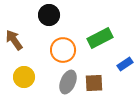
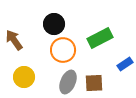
black circle: moved 5 px right, 9 px down
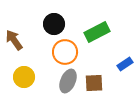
green rectangle: moved 3 px left, 6 px up
orange circle: moved 2 px right, 2 px down
gray ellipse: moved 1 px up
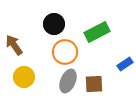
brown arrow: moved 5 px down
brown square: moved 1 px down
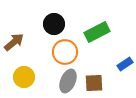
brown arrow: moved 3 px up; rotated 85 degrees clockwise
brown square: moved 1 px up
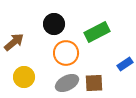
orange circle: moved 1 px right, 1 px down
gray ellipse: moved 1 px left, 2 px down; rotated 40 degrees clockwise
